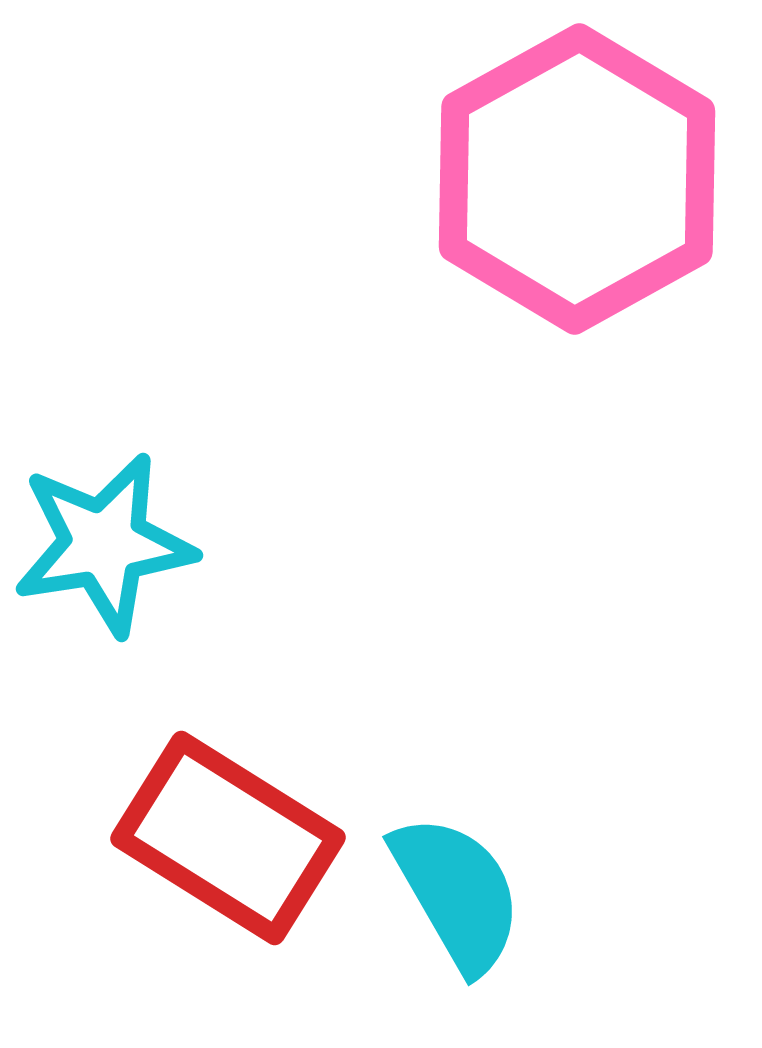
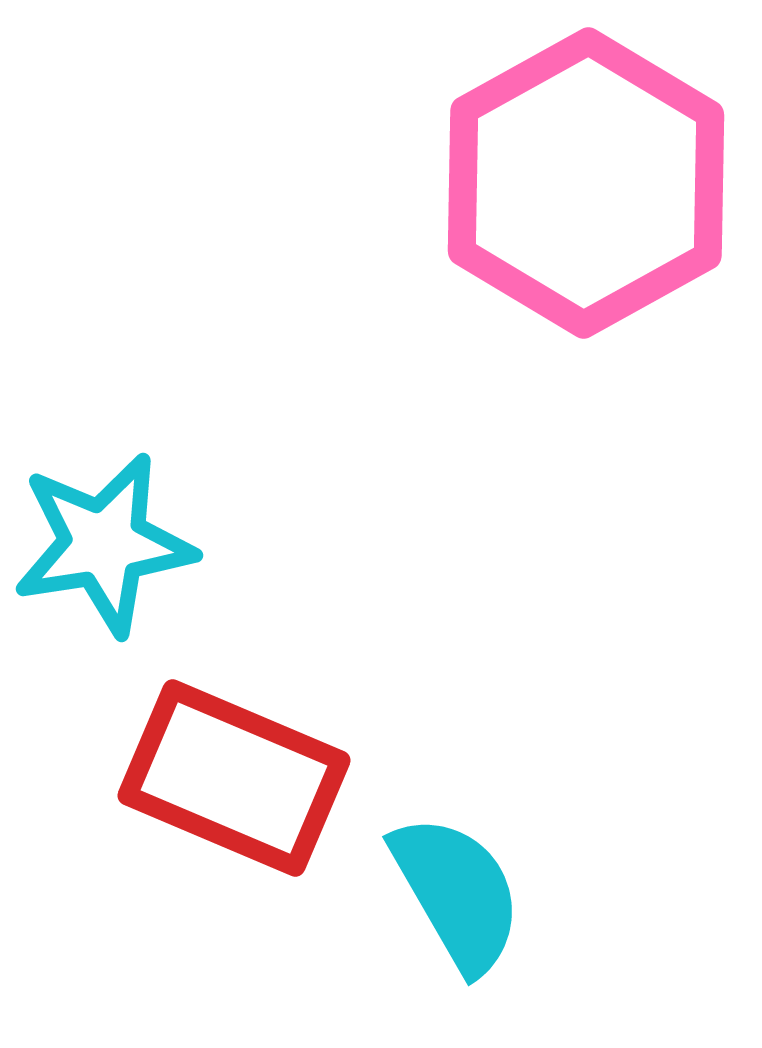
pink hexagon: moved 9 px right, 4 px down
red rectangle: moved 6 px right, 60 px up; rotated 9 degrees counterclockwise
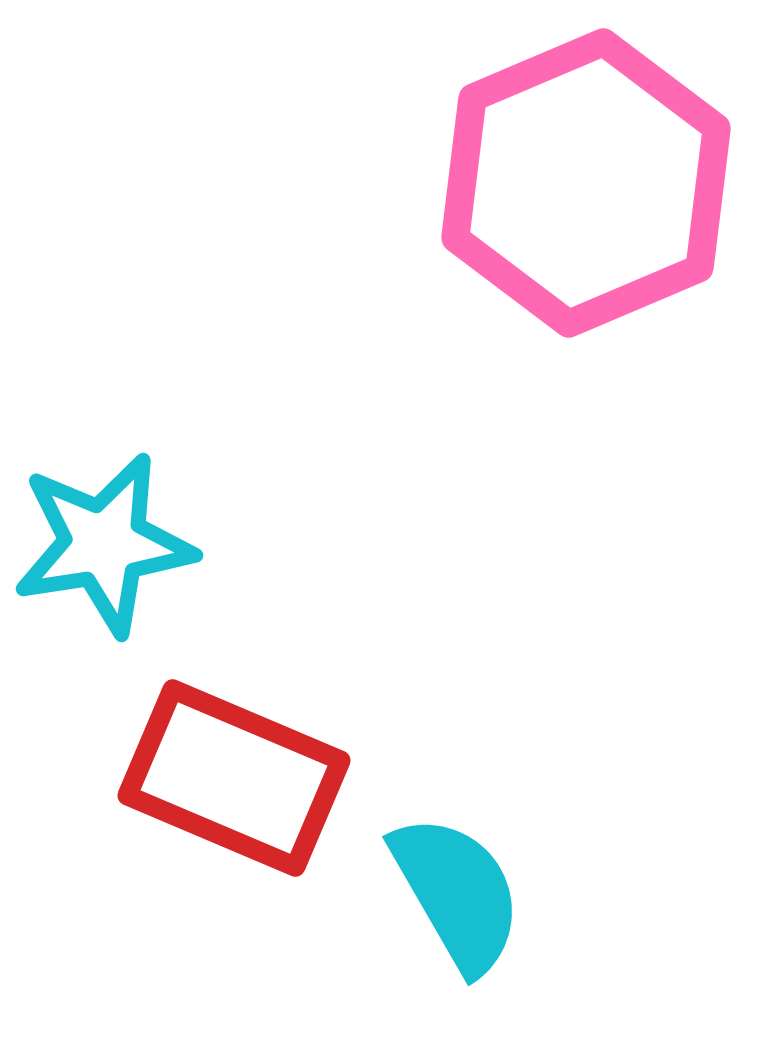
pink hexagon: rotated 6 degrees clockwise
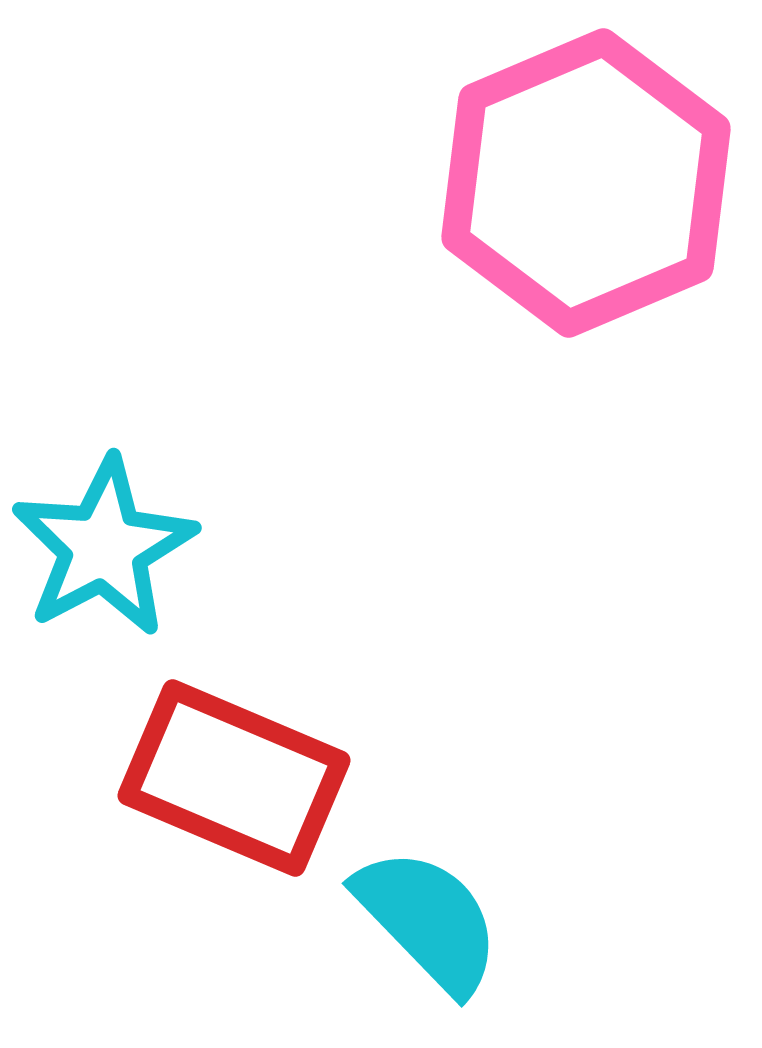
cyan star: moved 3 px down; rotated 19 degrees counterclockwise
cyan semicircle: moved 29 px left, 27 px down; rotated 14 degrees counterclockwise
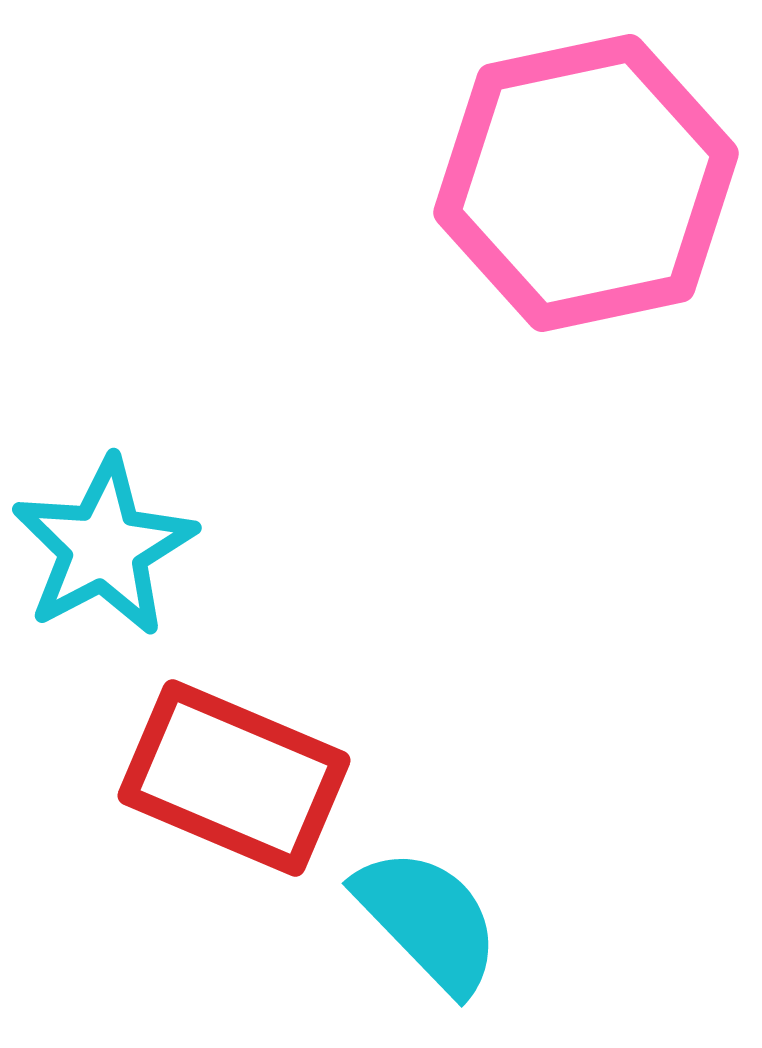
pink hexagon: rotated 11 degrees clockwise
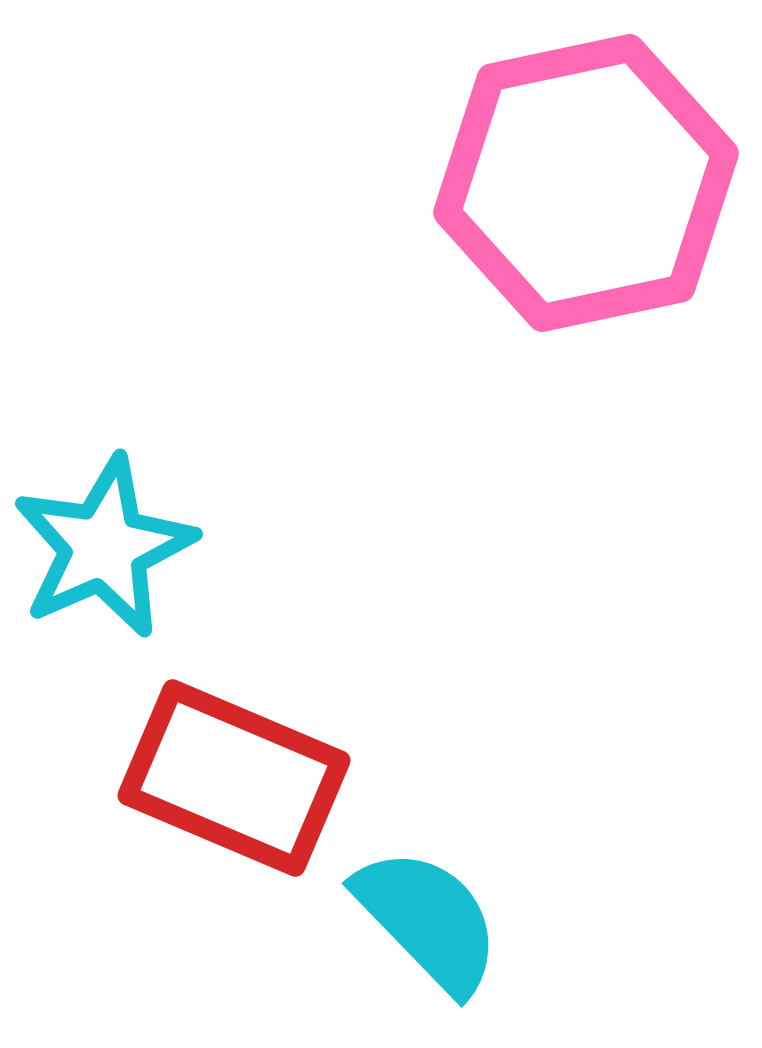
cyan star: rotated 4 degrees clockwise
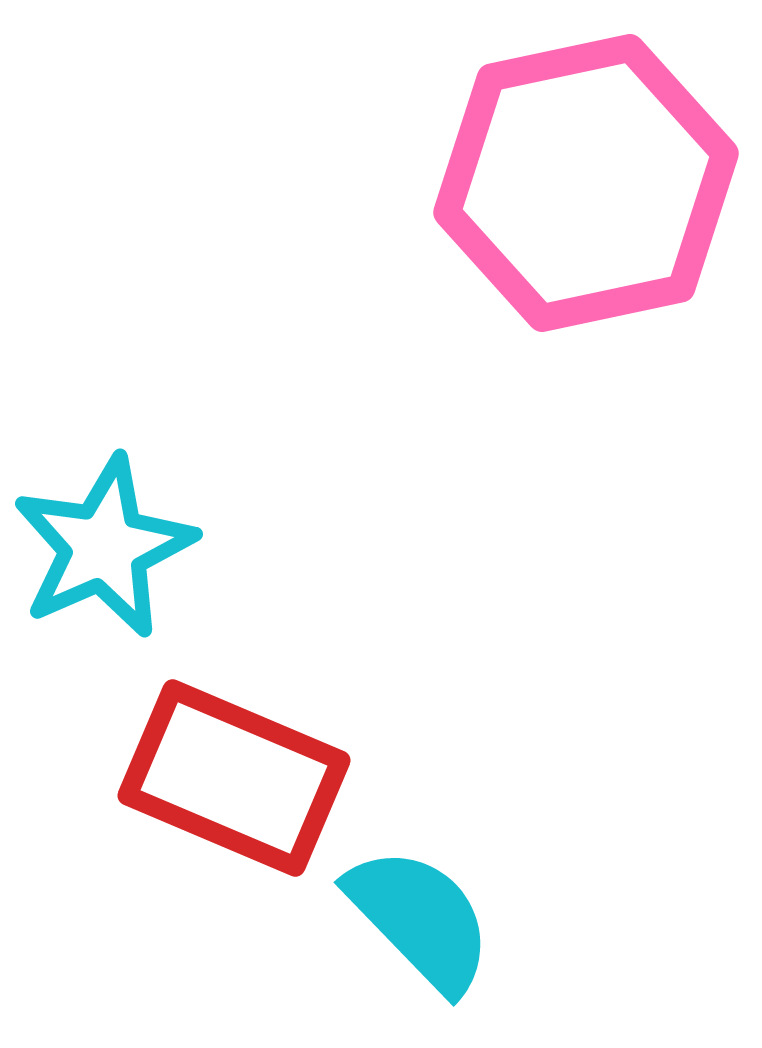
cyan semicircle: moved 8 px left, 1 px up
